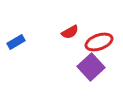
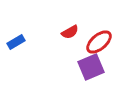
red ellipse: rotated 20 degrees counterclockwise
purple square: rotated 20 degrees clockwise
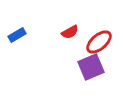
blue rectangle: moved 1 px right, 7 px up
